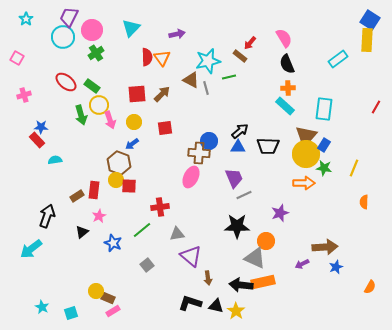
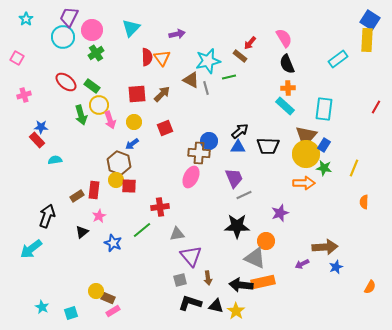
red square at (165, 128): rotated 14 degrees counterclockwise
purple triangle at (191, 256): rotated 10 degrees clockwise
gray square at (147, 265): moved 33 px right, 15 px down; rotated 24 degrees clockwise
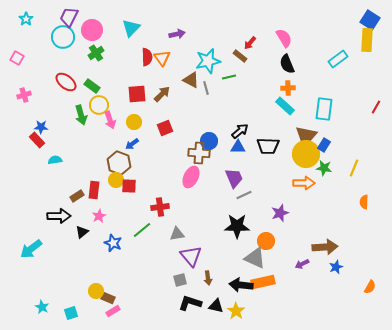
black arrow at (47, 216): moved 12 px right; rotated 70 degrees clockwise
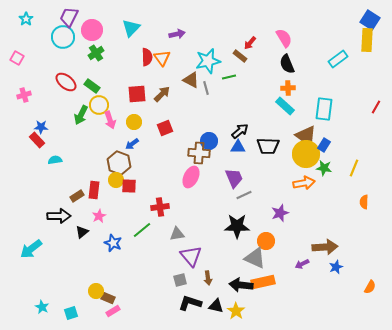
green arrow at (81, 115): rotated 42 degrees clockwise
brown triangle at (306, 136): rotated 35 degrees counterclockwise
orange arrow at (304, 183): rotated 10 degrees counterclockwise
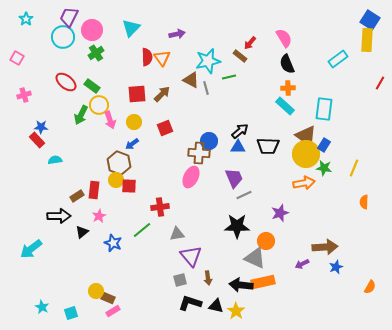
red line at (376, 107): moved 4 px right, 24 px up
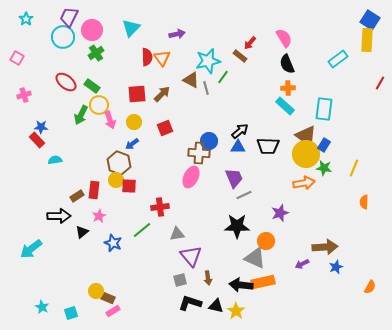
green line at (229, 77): moved 6 px left; rotated 40 degrees counterclockwise
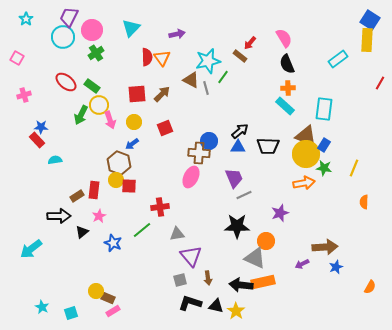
brown triangle at (306, 136): rotated 15 degrees counterclockwise
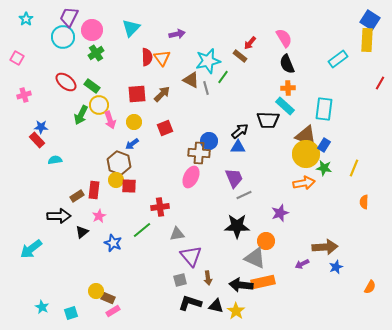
black trapezoid at (268, 146): moved 26 px up
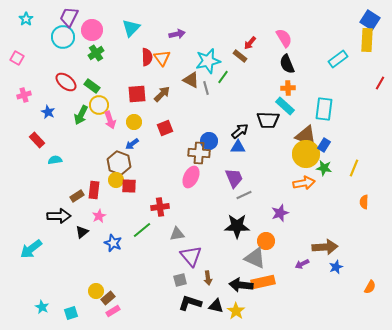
blue star at (41, 127): moved 7 px right, 15 px up; rotated 24 degrees clockwise
brown rectangle at (108, 298): rotated 64 degrees counterclockwise
